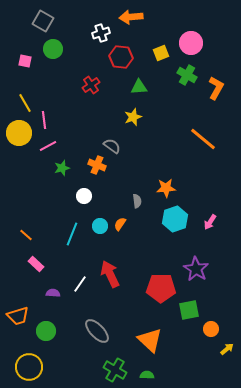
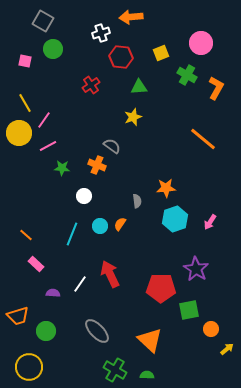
pink circle at (191, 43): moved 10 px right
pink line at (44, 120): rotated 42 degrees clockwise
green star at (62, 168): rotated 21 degrees clockwise
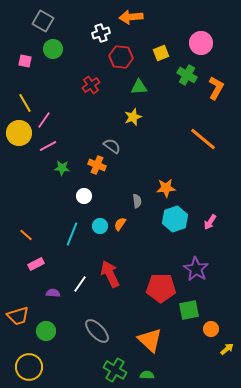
pink rectangle at (36, 264): rotated 70 degrees counterclockwise
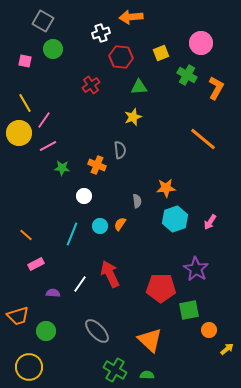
gray semicircle at (112, 146): moved 8 px right, 4 px down; rotated 48 degrees clockwise
orange circle at (211, 329): moved 2 px left, 1 px down
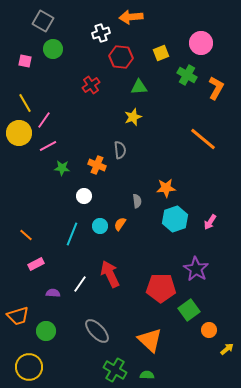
green square at (189, 310): rotated 25 degrees counterclockwise
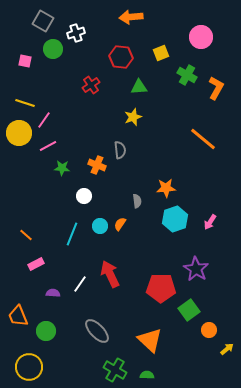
white cross at (101, 33): moved 25 px left
pink circle at (201, 43): moved 6 px up
yellow line at (25, 103): rotated 42 degrees counterclockwise
orange trapezoid at (18, 316): rotated 85 degrees clockwise
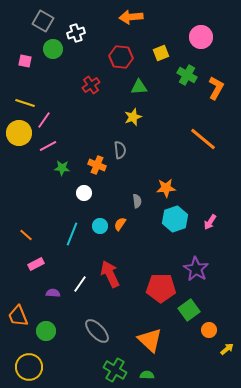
white circle at (84, 196): moved 3 px up
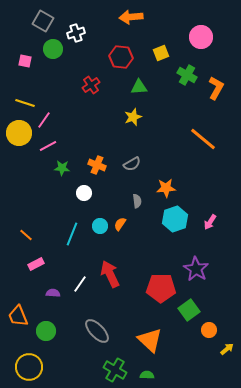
gray semicircle at (120, 150): moved 12 px right, 14 px down; rotated 66 degrees clockwise
